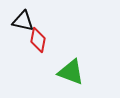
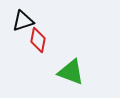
black triangle: rotated 30 degrees counterclockwise
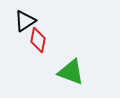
black triangle: moved 2 px right; rotated 15 degrees counterclockwise
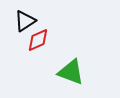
red diamond: rotated 55 degrees clockwise
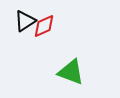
red diamond: moved 6 px right, 14 px up
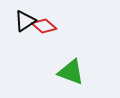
red diamond: rotated 65 degrees clockwise
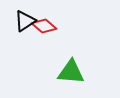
green triangle: rotated 16 degrees counterclockwise
